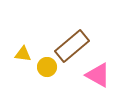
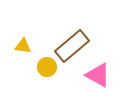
yellow triangle: moved 8 px up
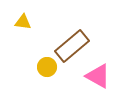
yellow triangle: moved 24 px up
pink triangle: moved 1 px down
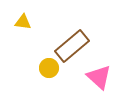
yellow circle: moved 2 px right, 1 px down
pink triangle: moved 1 px right, 1 px down; rotated 12 degrees clockwise
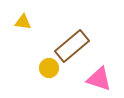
pink triangle: moved 2 px down; rotated 24 degrees counterclockwise
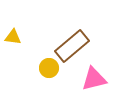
yellow triangle: moved 10 px left, 15 px down
pink triangle: moved 5 px left; rotated 32 degrees counterclockwise
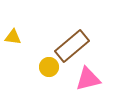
yellow circle: moved 1 px up
pink triangle: moved 6 px left
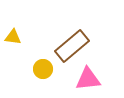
yellow circle: moved 6 px left, 2 px down
pink triangle: rotated 8 degrees clockwise
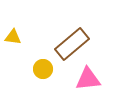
brown rectangle: moved 2 px up
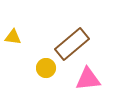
yellow circle: moved 3 px right, 1 px up
